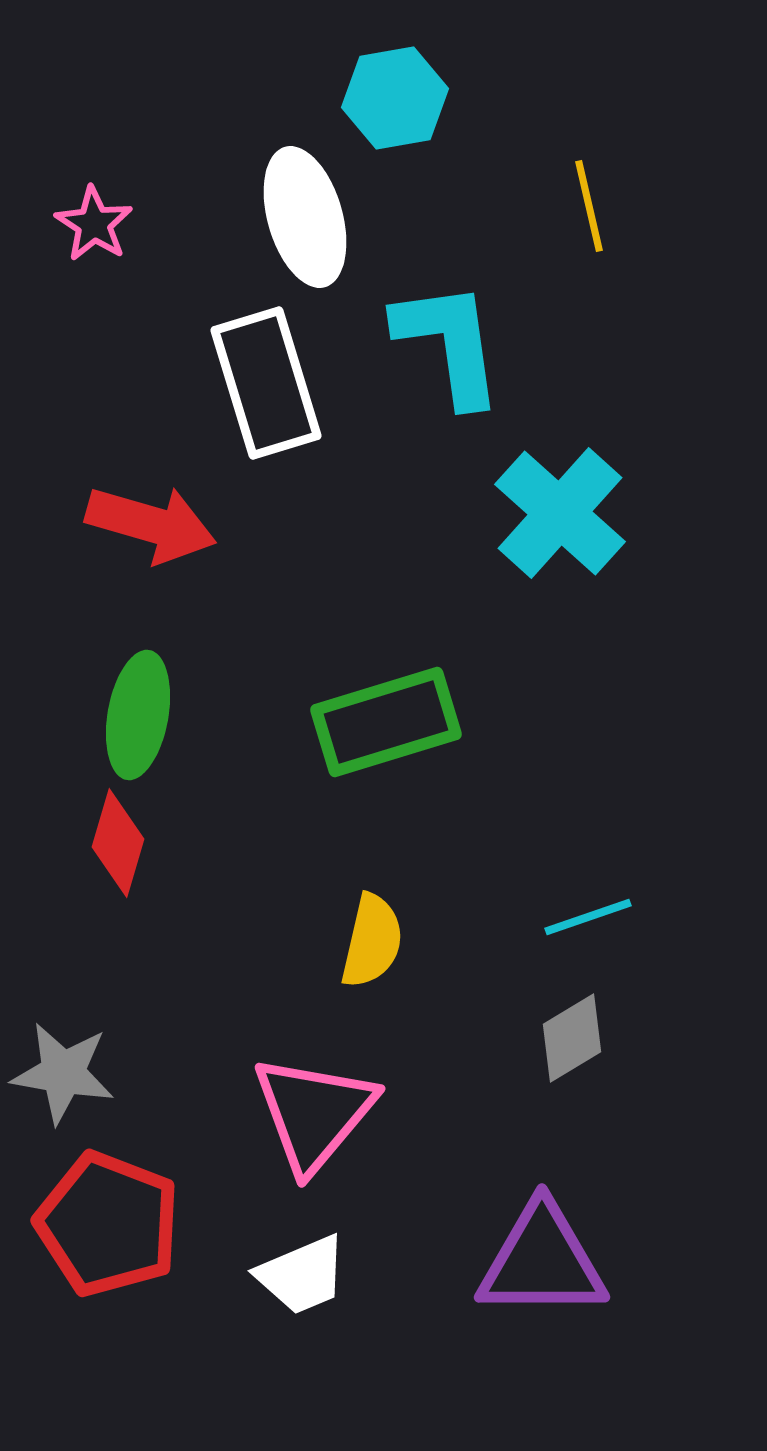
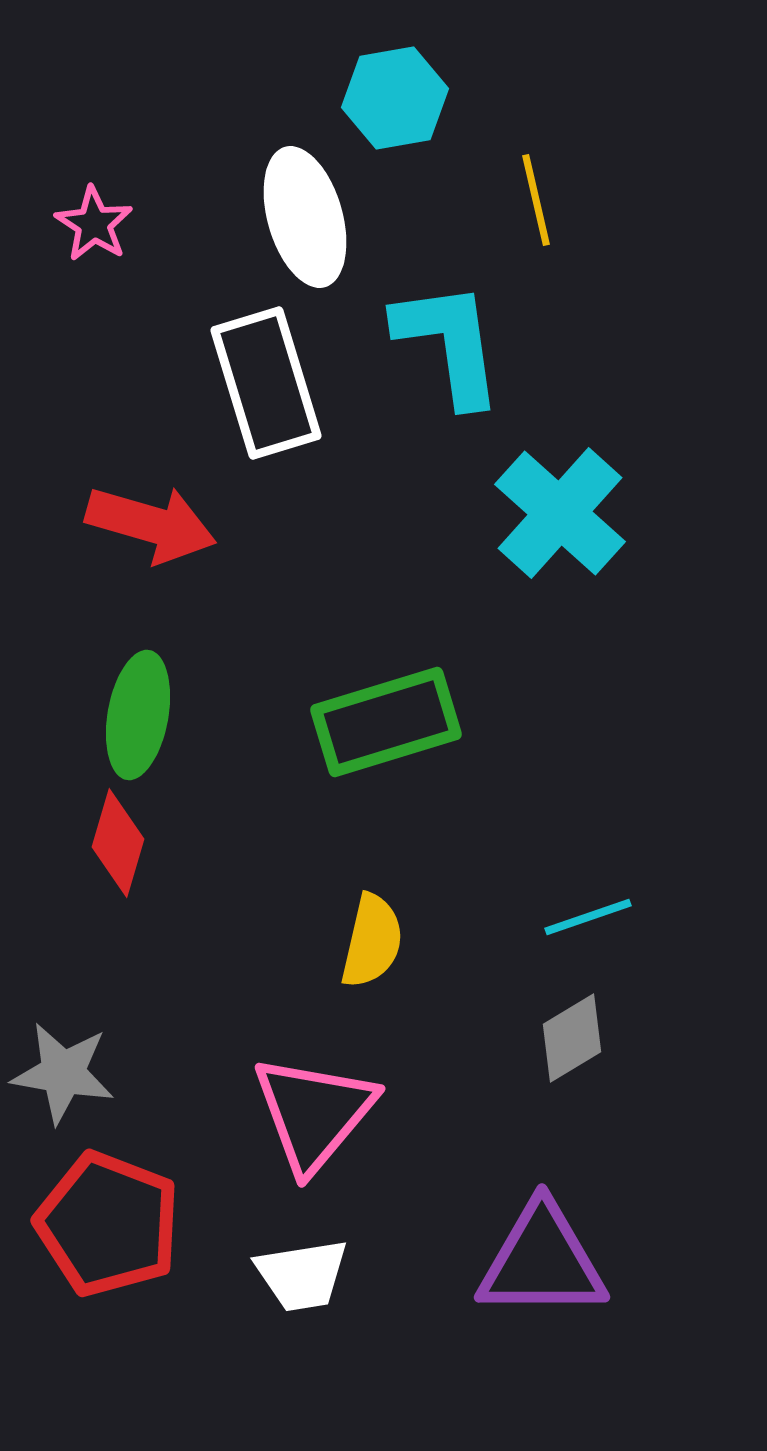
yellow line: moved 53 px left, 6 px up
white trapezoid: rotated 14 degrees clockwise
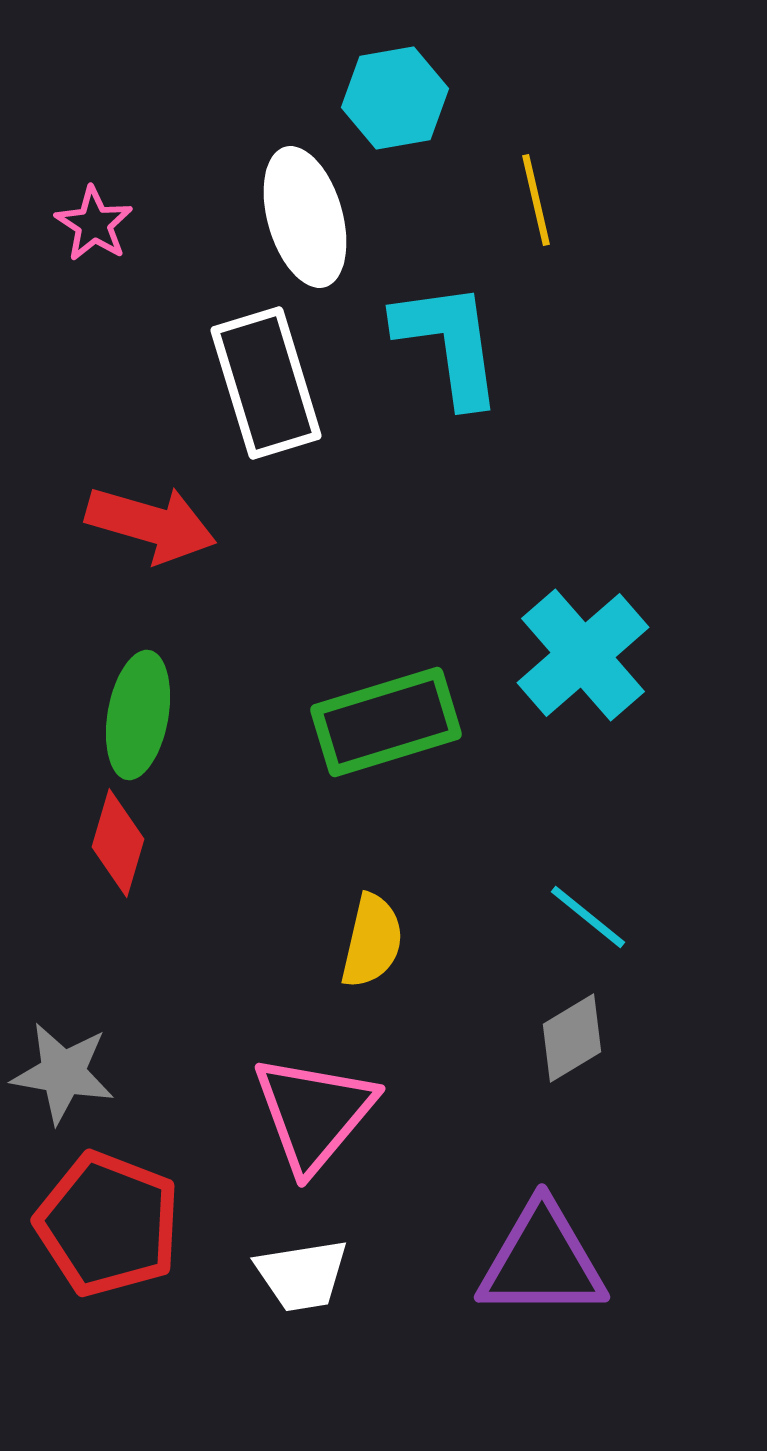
cyan cross: moved 23 px right, 142 px down; rotated 7 degrees clockwise
cyan line: rotated 58 degrees clockwise
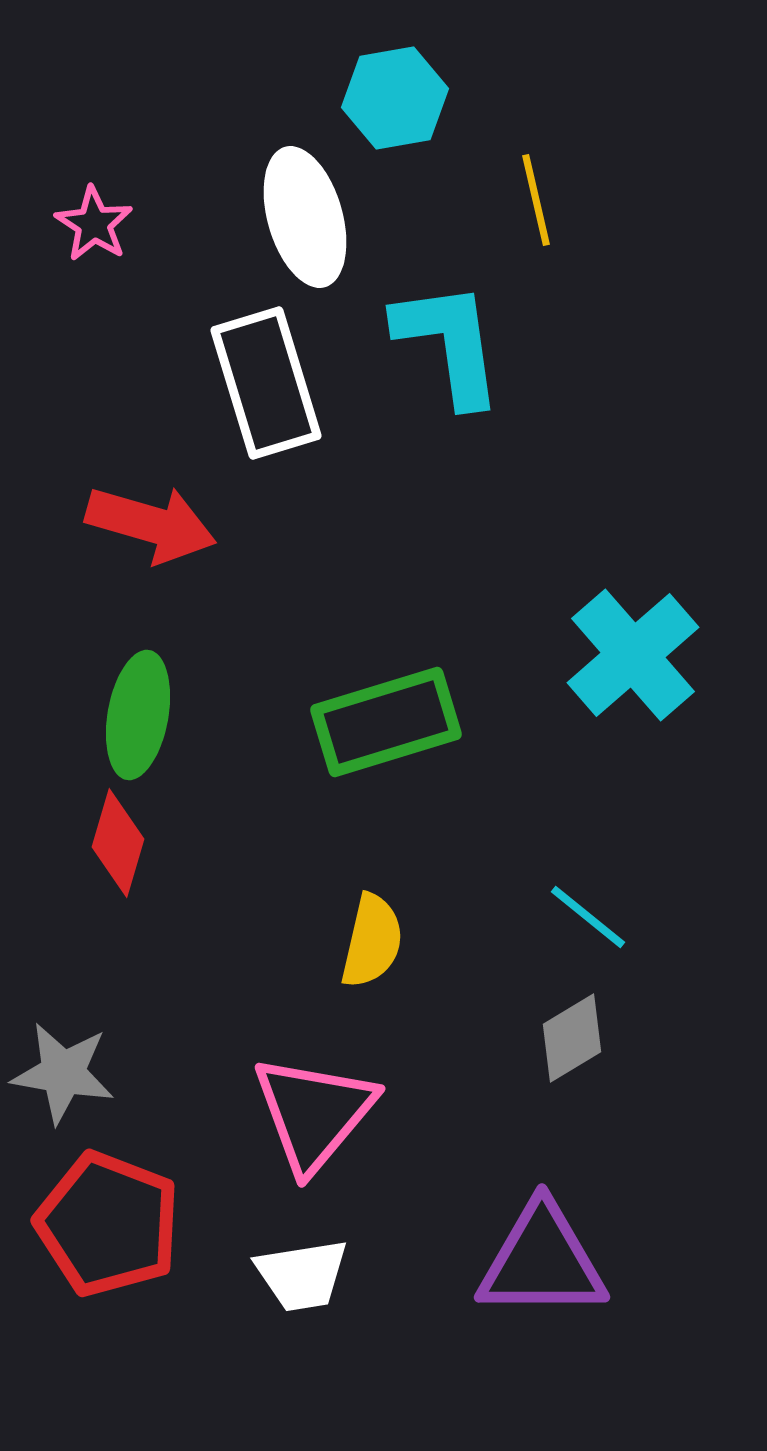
cyan cross: moved 50 px right
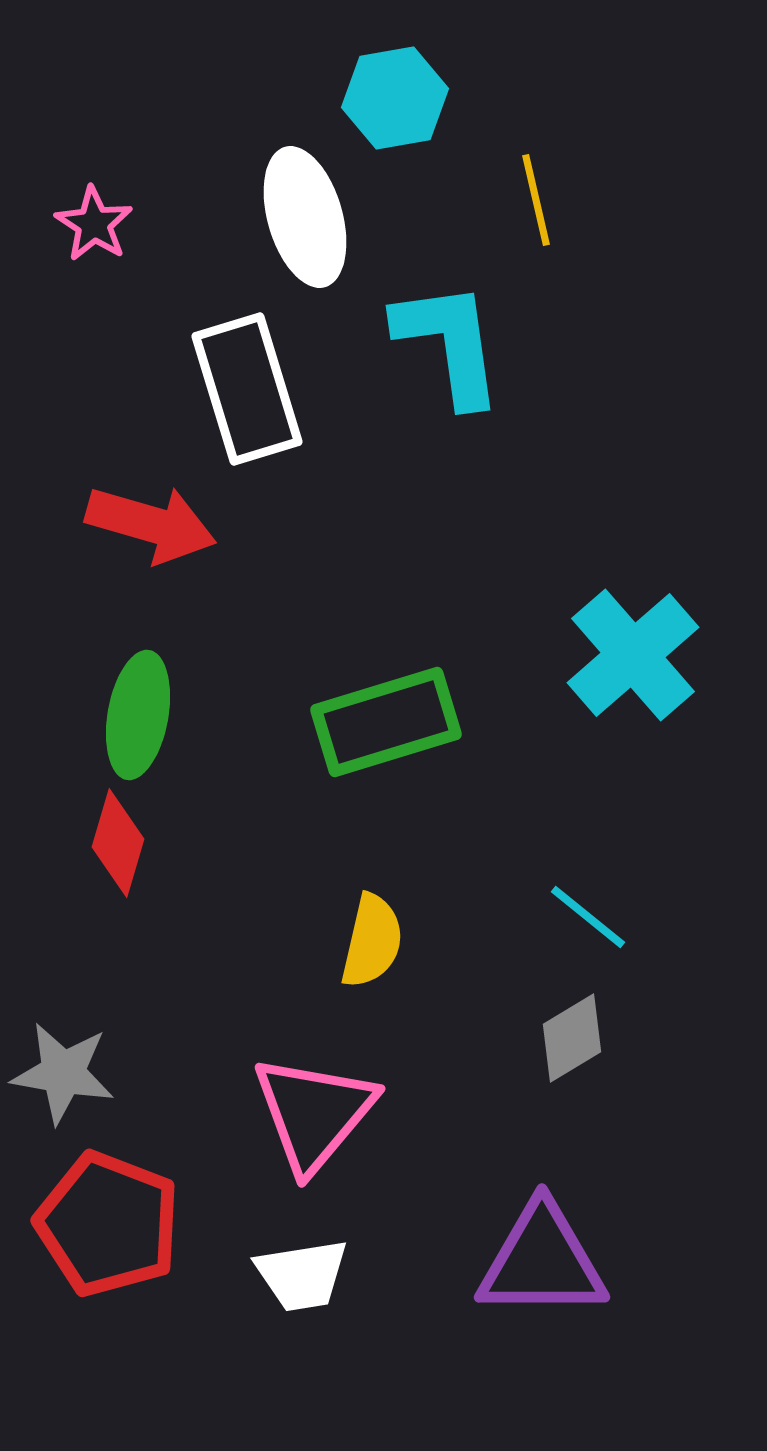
white rectangle: moved 19 px left, 6 px down
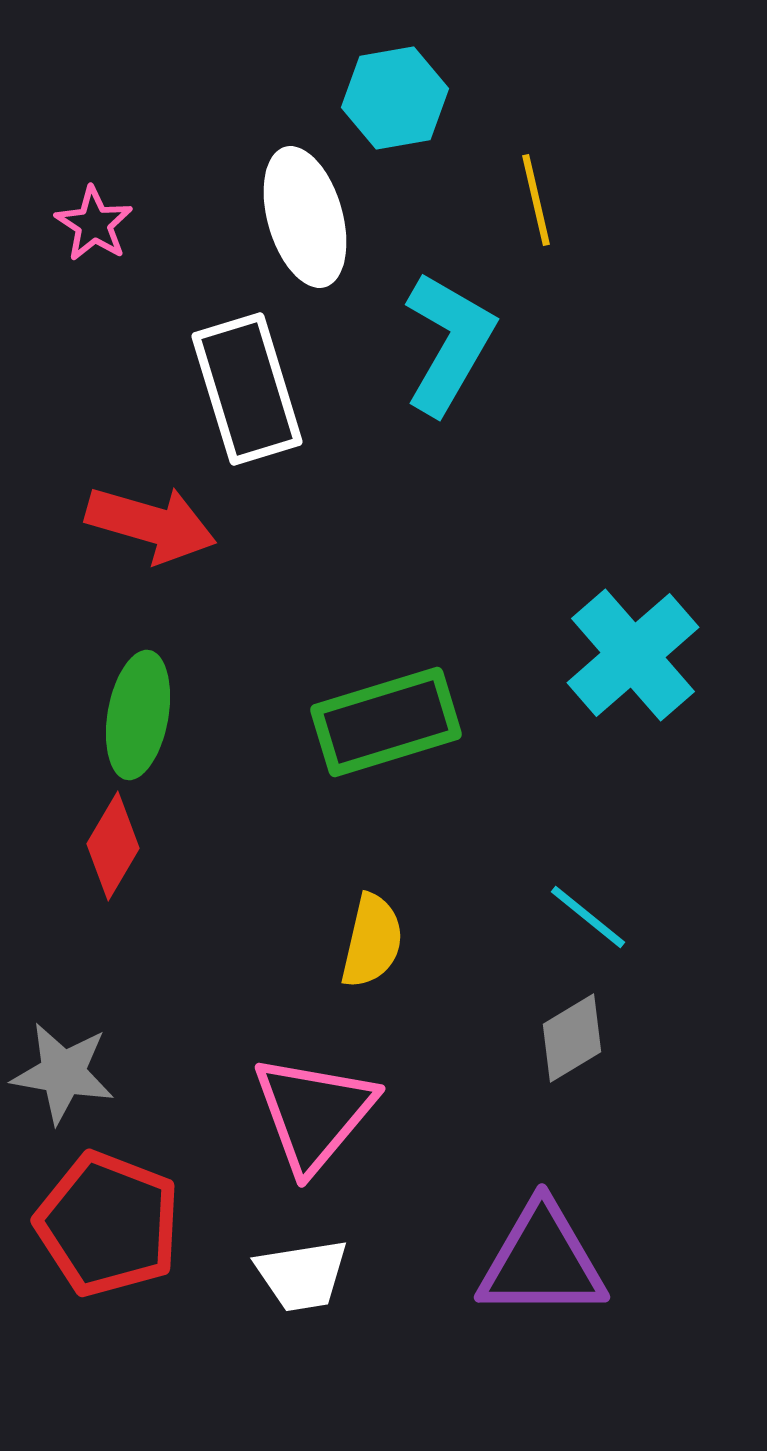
cyan L-shape: rotated 38 degrees clockwise
red diamond: moved 5 px left, 3 px down; rotated 14 degrees clockwise
